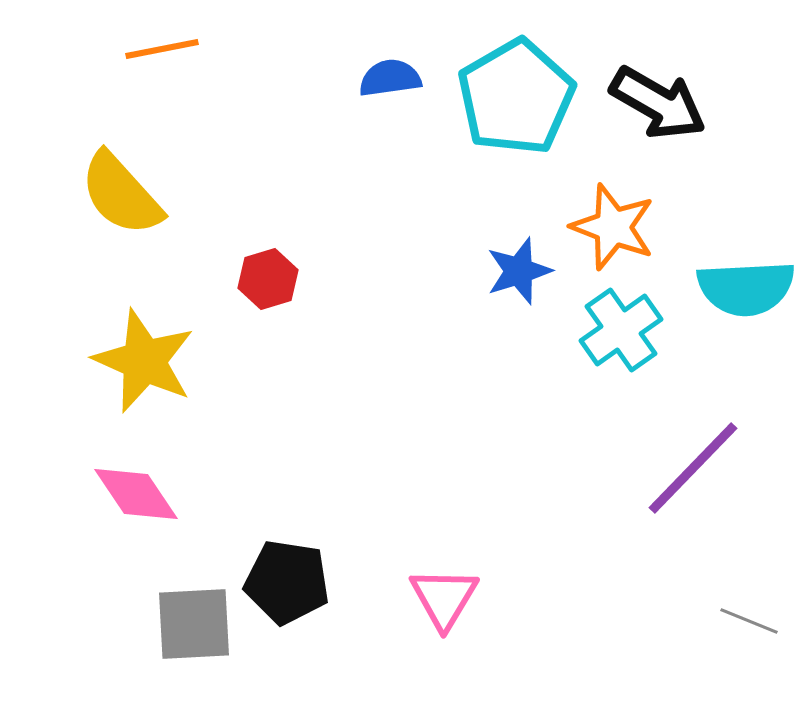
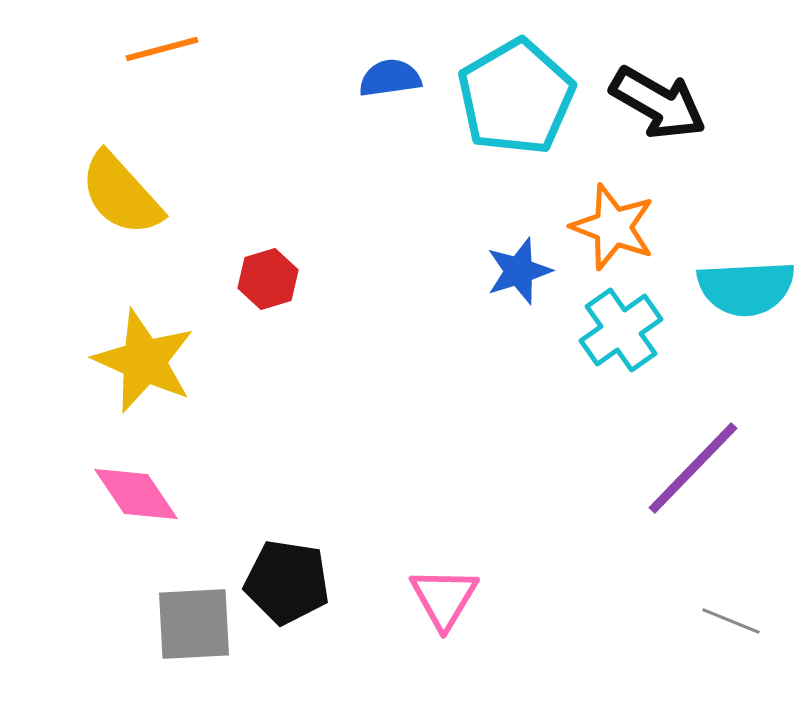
orange line: rotated 4 degrees counterclockwise
gray line: moved 18 px left
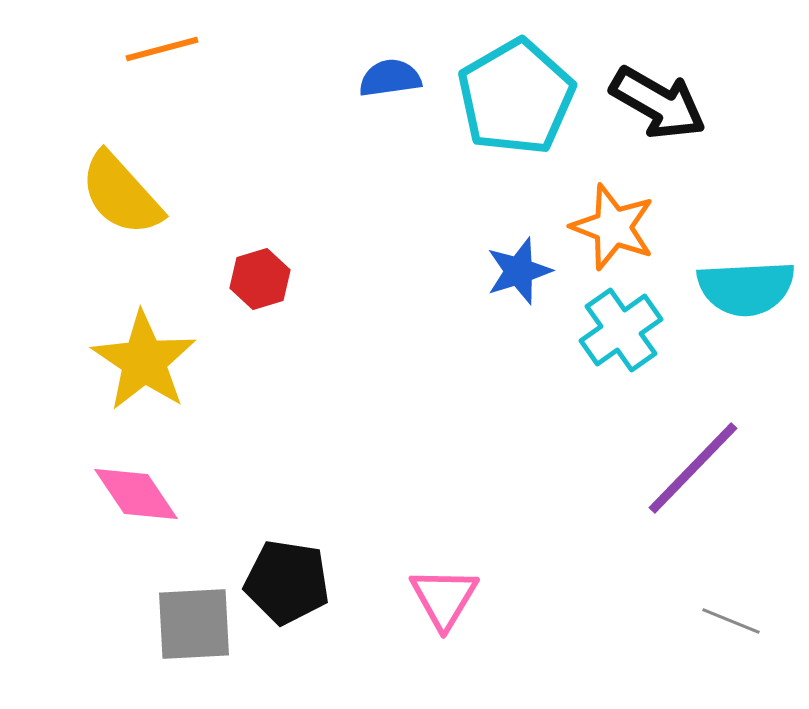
red hexagon: moved 8 px left
yellow star: rotated 10 degrees clockwise
